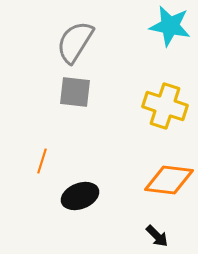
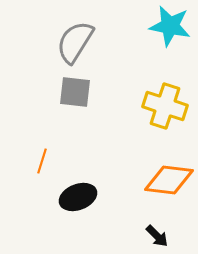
black ellipse: moved 2 px left, 1 px down
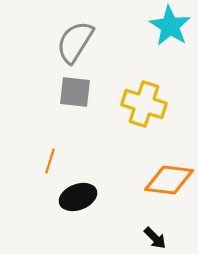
cyan star: rotated 21 degrees clockwise
yellow cross: moved 21 px left, 2 px up
orange line: moved 8 px right
black arrow: moved 2 px left, 2 px down
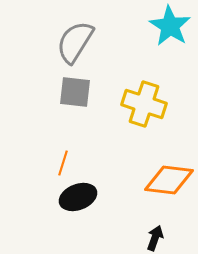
orange line: moved 13 px right, 2 px down
black arrow: rotated 115 degrees counterclockwise
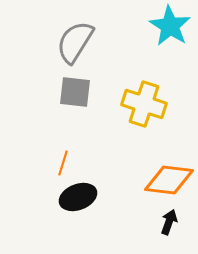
black arrow: moved 14 px right, 16 px up
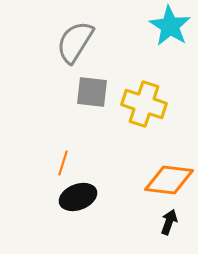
gray square: moved 17 px right
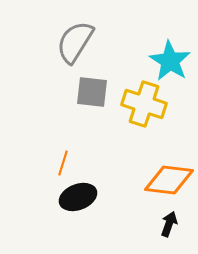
cyan star: moved 35 px down
black arrow: moved 2 px down
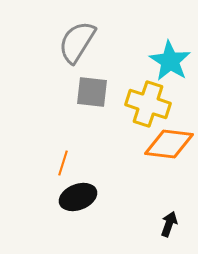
gray semicircle: moved 2 px right
yellow cross: moved 4 px right
orange diamond: moved 36 px up
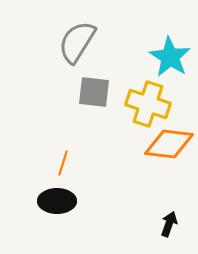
cyan star: moved 4 px up
gray square: moved 2 px right
black ellipse: moved 21 px left, 4 px down; rotated 21 degrees clockwise
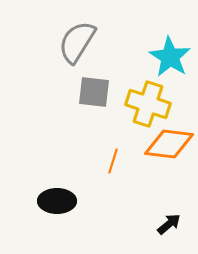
orange line: moved 50 px right, 2 px up
black arrow: rotated 30 degrees clockwise
